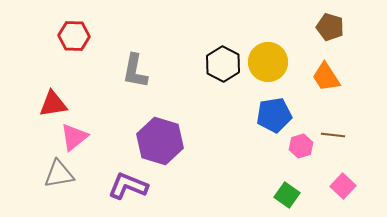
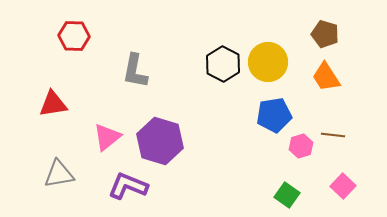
brown pentagon: moved 5 px left, 7 px down
pink triangle: moved 33 px right
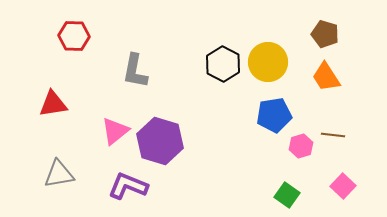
pink triangle: moved 8 px right, 6 px up
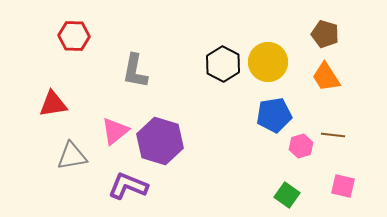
gray triangle: moved 13 px right, 18 px up
pink square: rotated 30 degrees counterclockwise
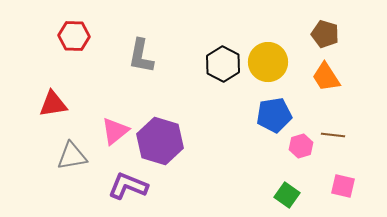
gray L-shape: moved 6 px right, 15 px up
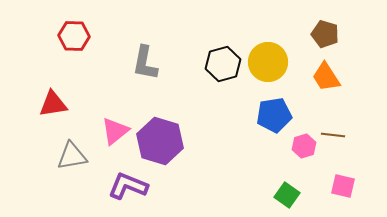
gray L-shape: moved 4 px right, 7 px down
black hexagon: rotated 16 degrees clockwise
pink hexagon: moved 3 px right
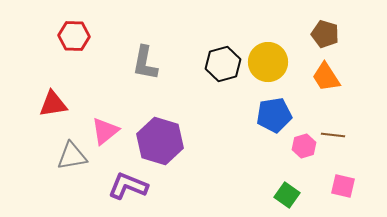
pink triangle: moved 10 px left
